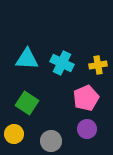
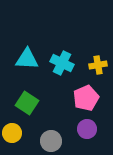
yellow circle: moved 2 px left, 1 px up
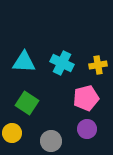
cyan triangle: moved 3 px left, 3 px down
pink pentagon: rotated 10 degrees clockwise
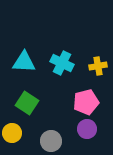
yellow cross: moved 1 px down
pink pentagon: moved 4 px down
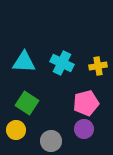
pink pentagon: moved 1 px down
purple circle: moved 3 px left
yellow circle: moved 4 px right, 3 px up
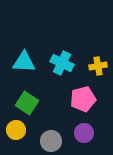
pink pentagon: moved 3 px left, 4 px up
purple circle: moved 4 px down
